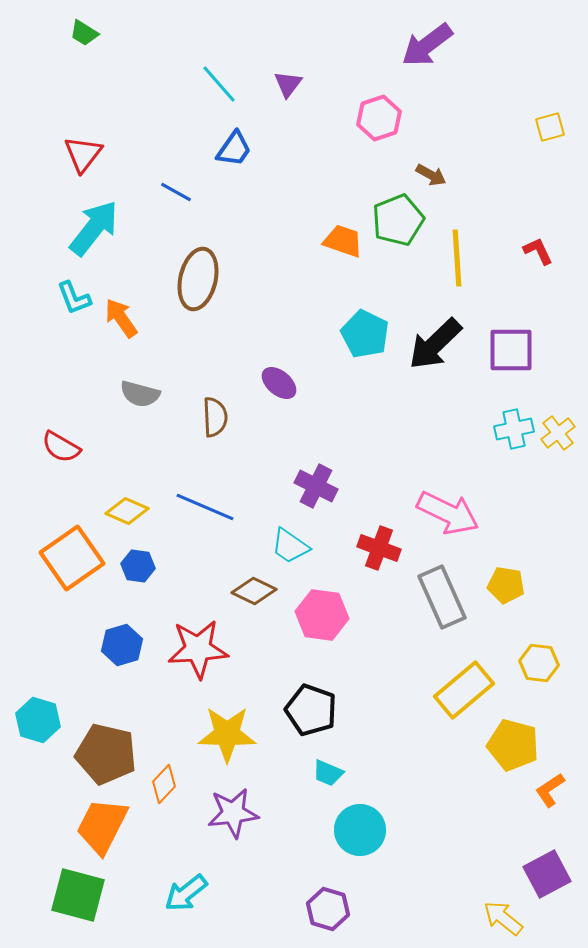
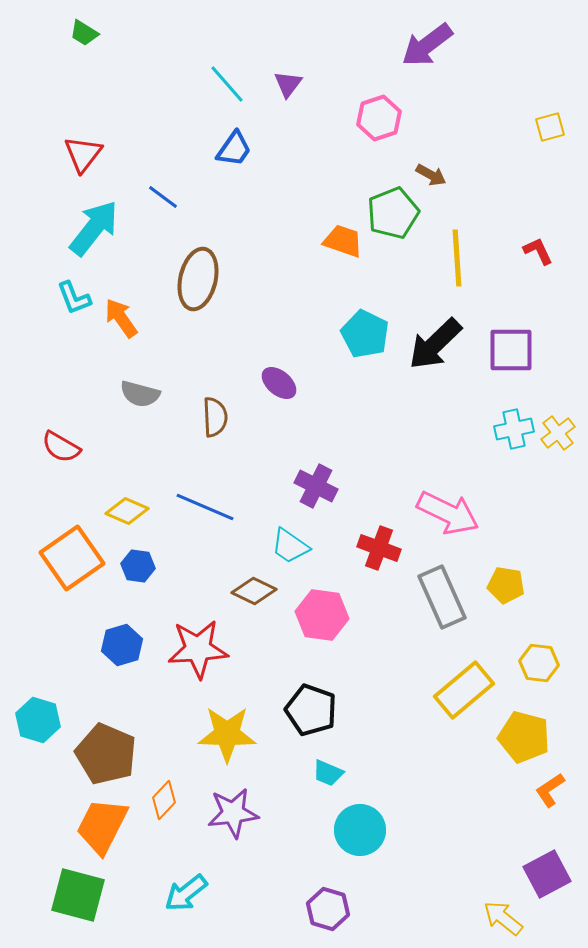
cyan line at (219, 84): moved 8 px right
blue line at (176, 192): moved 13 px left, 5 px down; rotated 8 degrees clockwise
green pentagon at (398, 220): moved 5 px left, 7 px up
yellow pentagon at (513, 745): moved 11 px right, 8 px up
brown pentagon at (106, 754): rotated 10 degrees clockwise
orange diamond at (164, 784): moved 16 px down
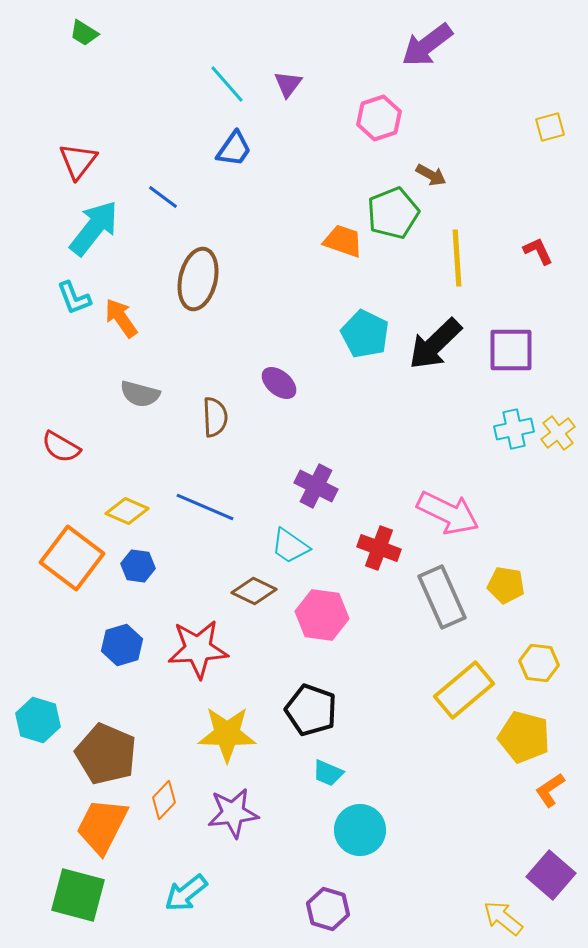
red triangle at (83, 154): moved 5 px left, 7 px down
orange square at (72, 558): rotated 18 degrees counterclockwise
purple square at (547, 874): moved 4 px right, 1 px down; rotated 21 degrees counterclockwise
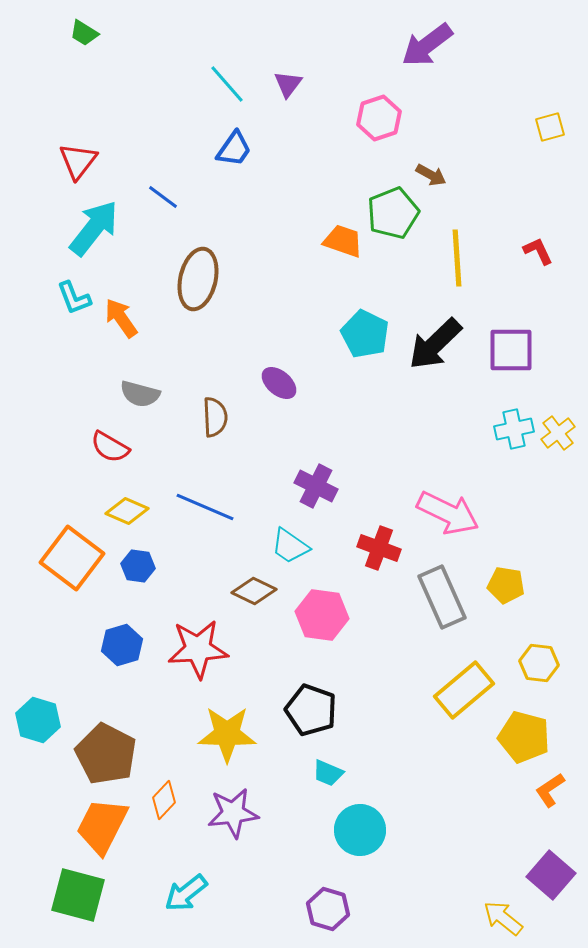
red semicircle at (61, 447): moved 49 px right
brown pentagon at (106, 754): rotated 4 degrees clockwise
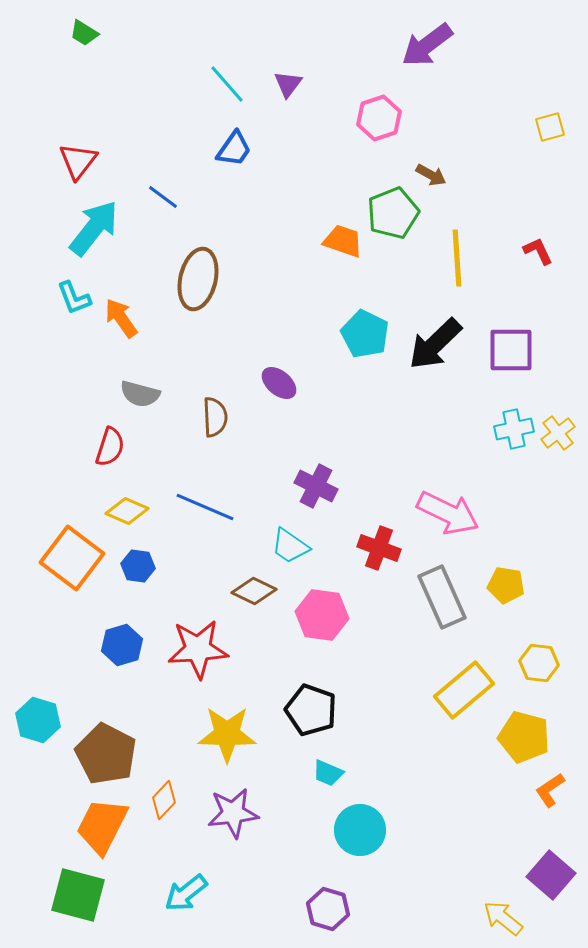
red semicircle at (110, 447): rotated 102 degrees counterclockwise
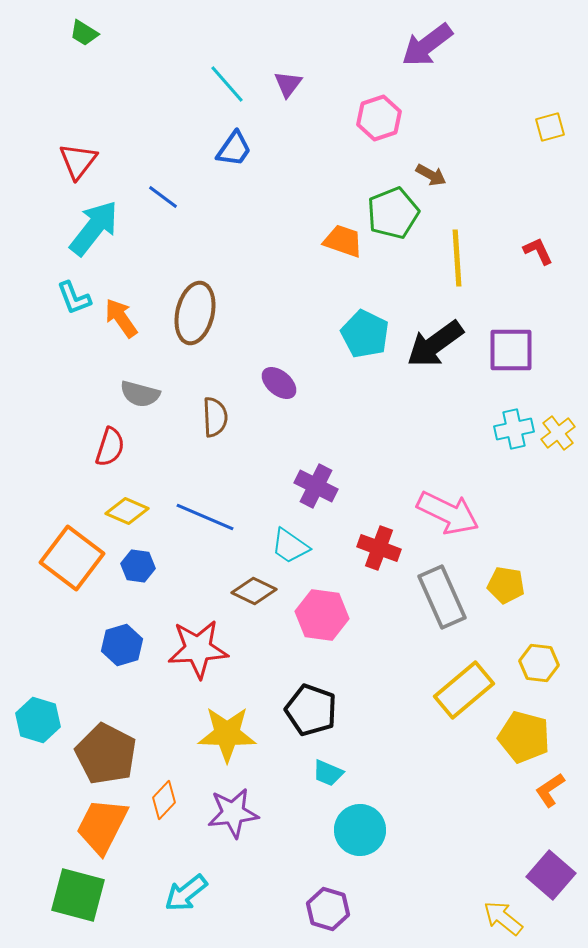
brown ellipse at (198, 279): moved 3 px left, 34 px down
black arrow at (435, 344): rotated 8 degrees clockwise
blue line at (205, 507): moved 10 px down
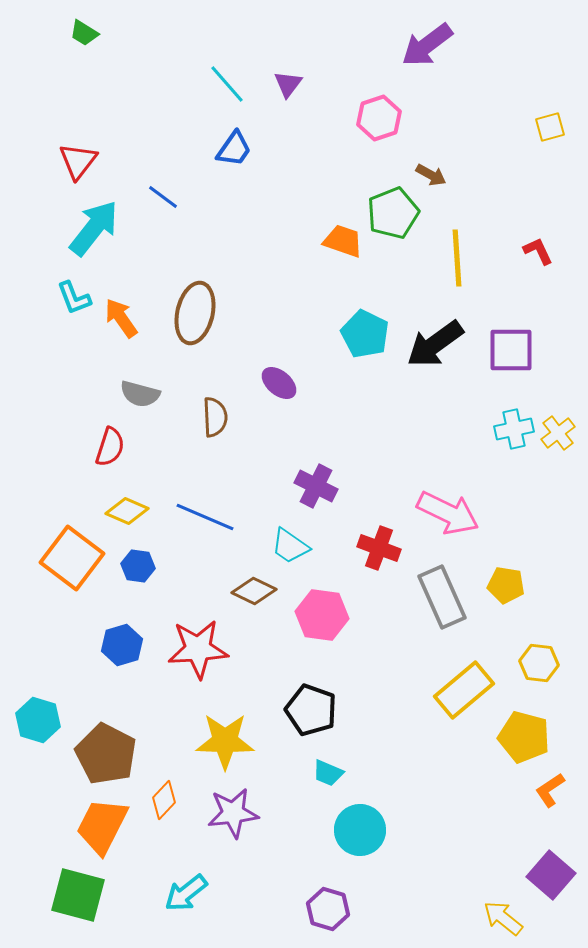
yellow star at (227, 734): moved 2 px left, 7 px down
